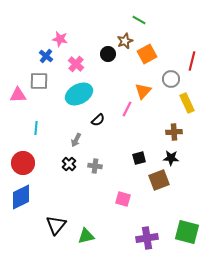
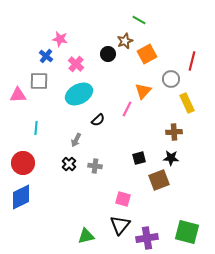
black triangle: moved 64 px right
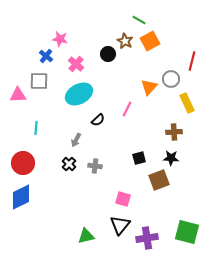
brown star: rotated 21 degrees counterclockwise
orange square: moved 3 px right, 13 px up
orange triangle: moved 6 px right, 4 px up
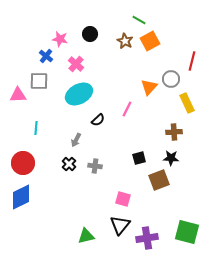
black circle: moved 18 px left, 20 px up
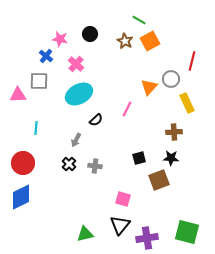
black semicircle: moved 2 px left
green triangle: moved 1 px left, 2 px up
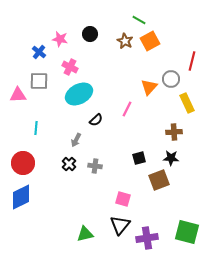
blue cross: moved 7 px left, 4 px up
pink cross: moved 6 px left, 3 px down; rotated 14 degrees counterclockwise
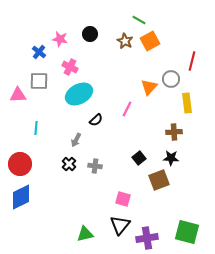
yellow rectangle: rotated 18 degrees clockwise
black square: rotated 24 degrees counterclockwise
red circle: moved 3 px left, 1 px down
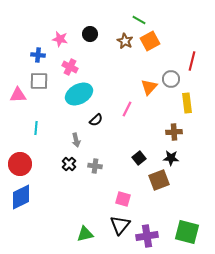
blue cross: moved 1 px left, 3 px down; rotated 32 degrees counterclockwise
gray arrow: rotated 40 degrees counterclockwise
purple cross: moved 2 px up
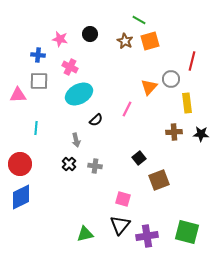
orange square: rotated 12 degrees clockwise
black star: moved 30 px right, 24 px up
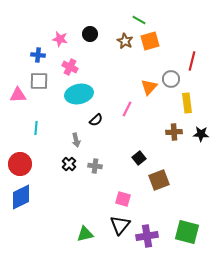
cyan ellipse: rotated 16 degrees clockwise
